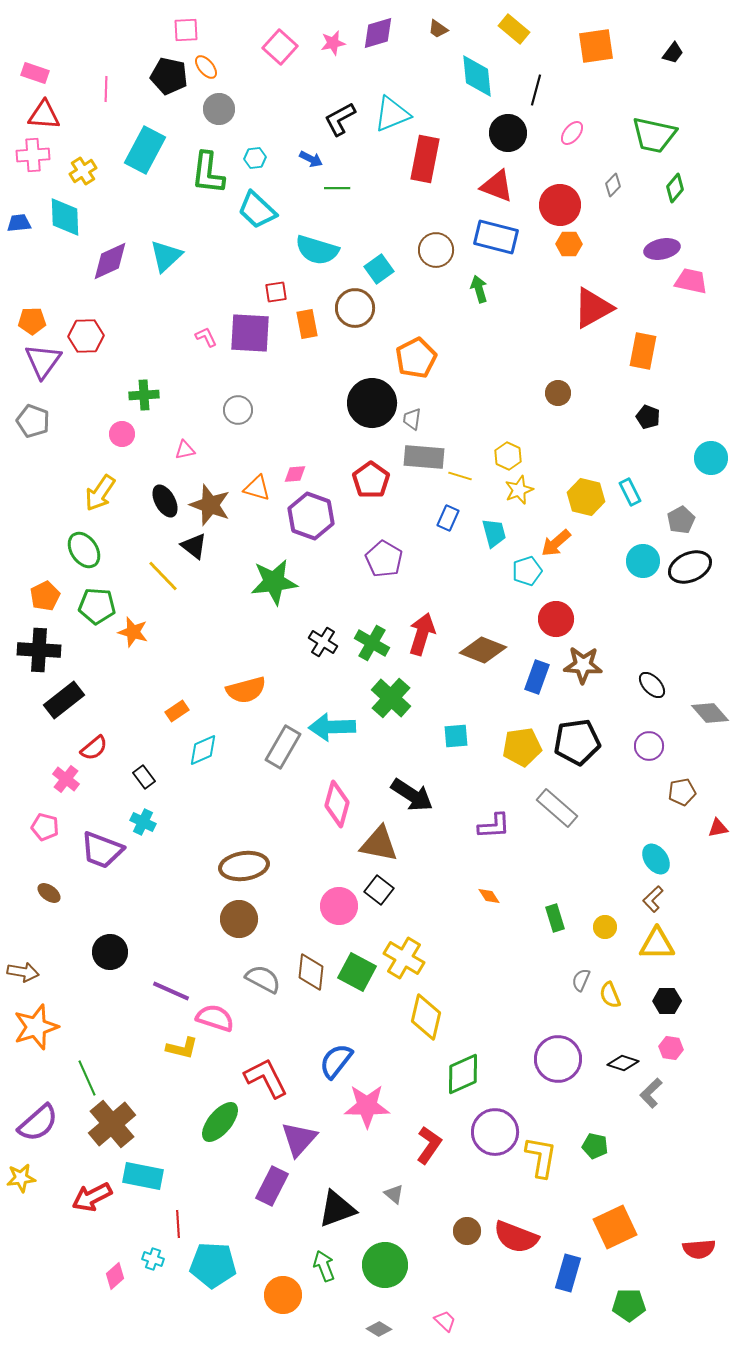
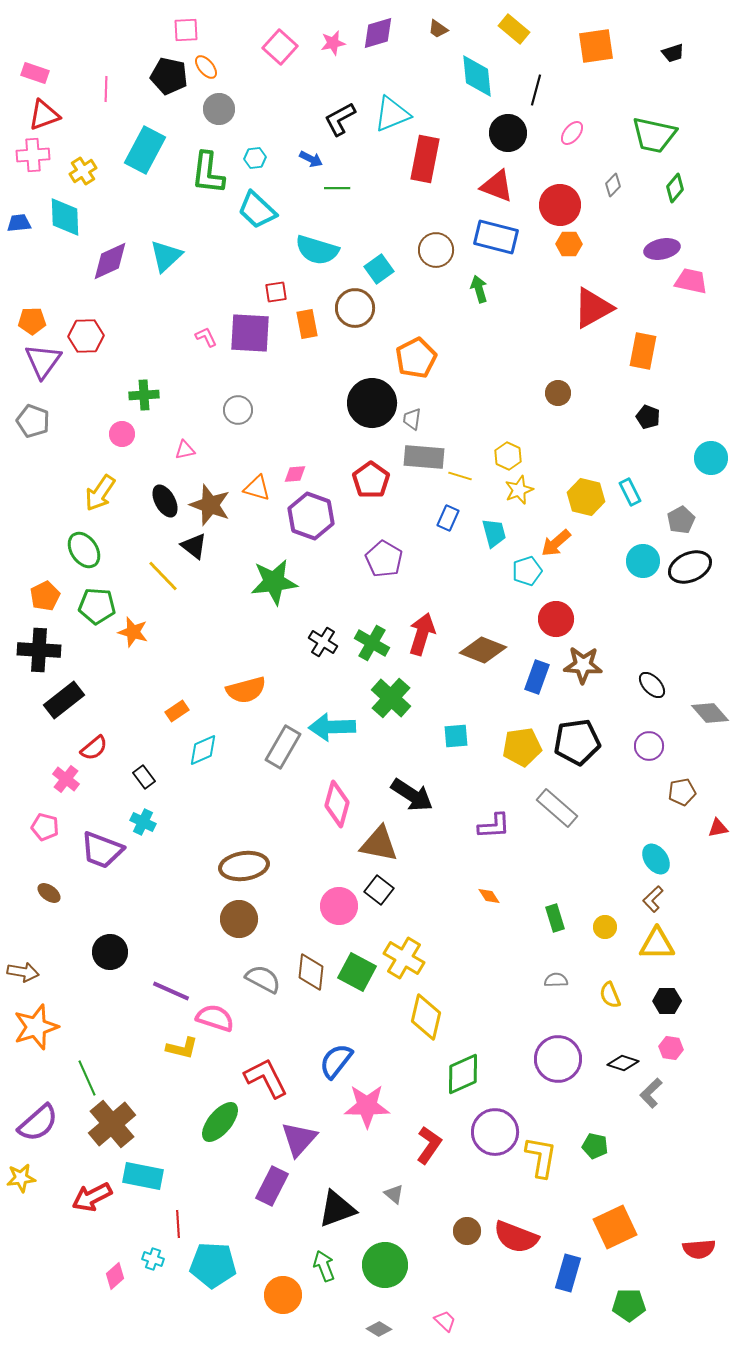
black trapezoid at (673, 53): rotated 35 degrees clockwise
red triangle at (44, 115): rotated 24 degrees counterclockwise
gray semicircle at (581, 980): moved 25 px left; rotated 65 degrees clockwise
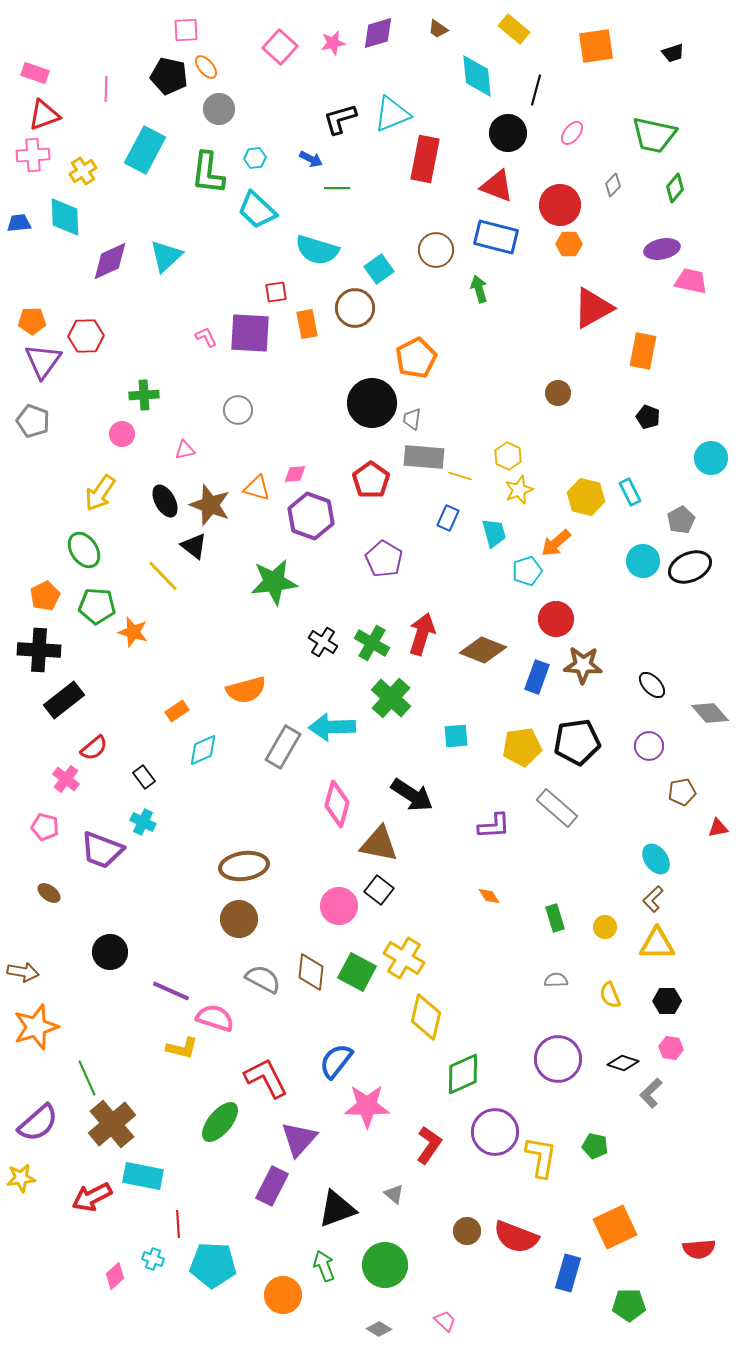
black L-shape at (340, 119): rotated 12 degrees clockwise
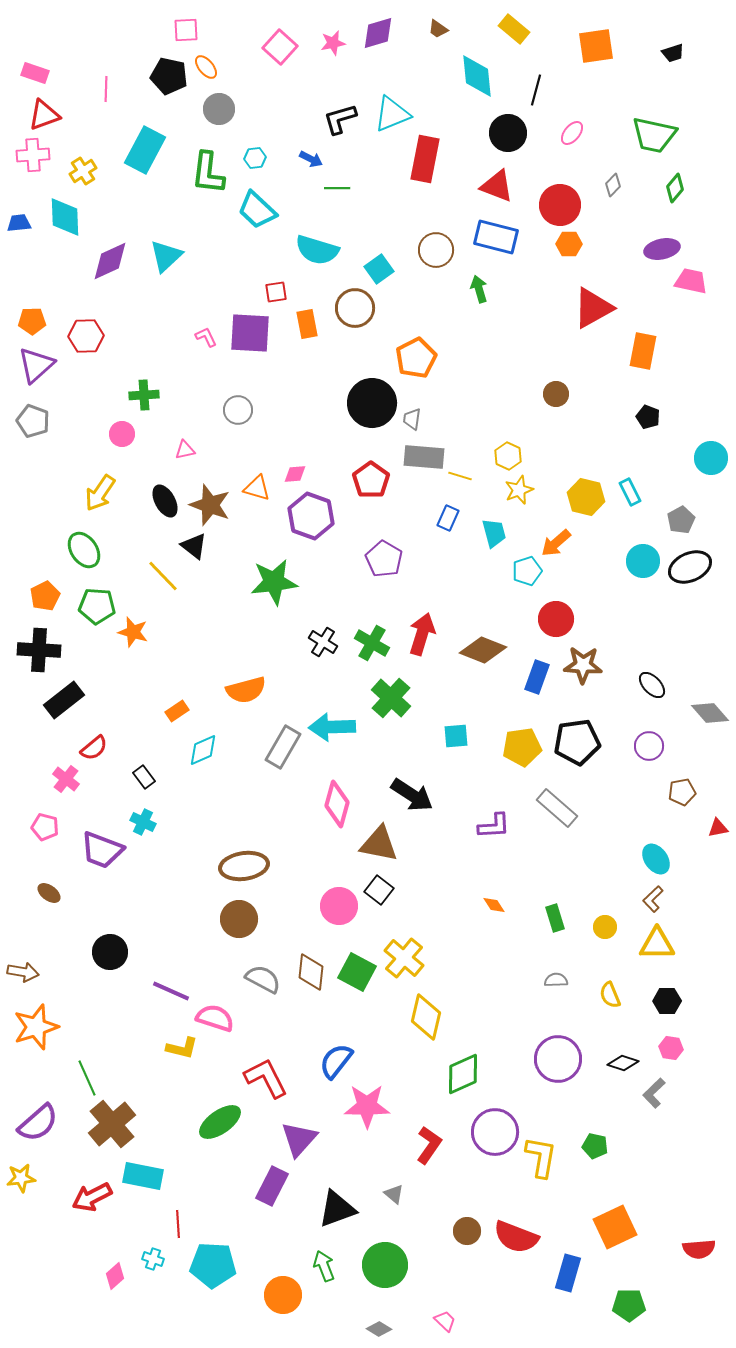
purple triangle at (43, 361): moved 7 px left, 4 px down; rotated 12 degrees clockwise
brown circle at (558, 393): moved 2 px left, 1 px down
orange diamond at (489, 896): moved 5 px right, 9 px down
yellow cross at (404, 958): rotated 9 degrees clockwise
gray L-shape at (651, 1093): moved 3 px right
green ellipse at (220, 1122): rotated 15 degrees clockwise
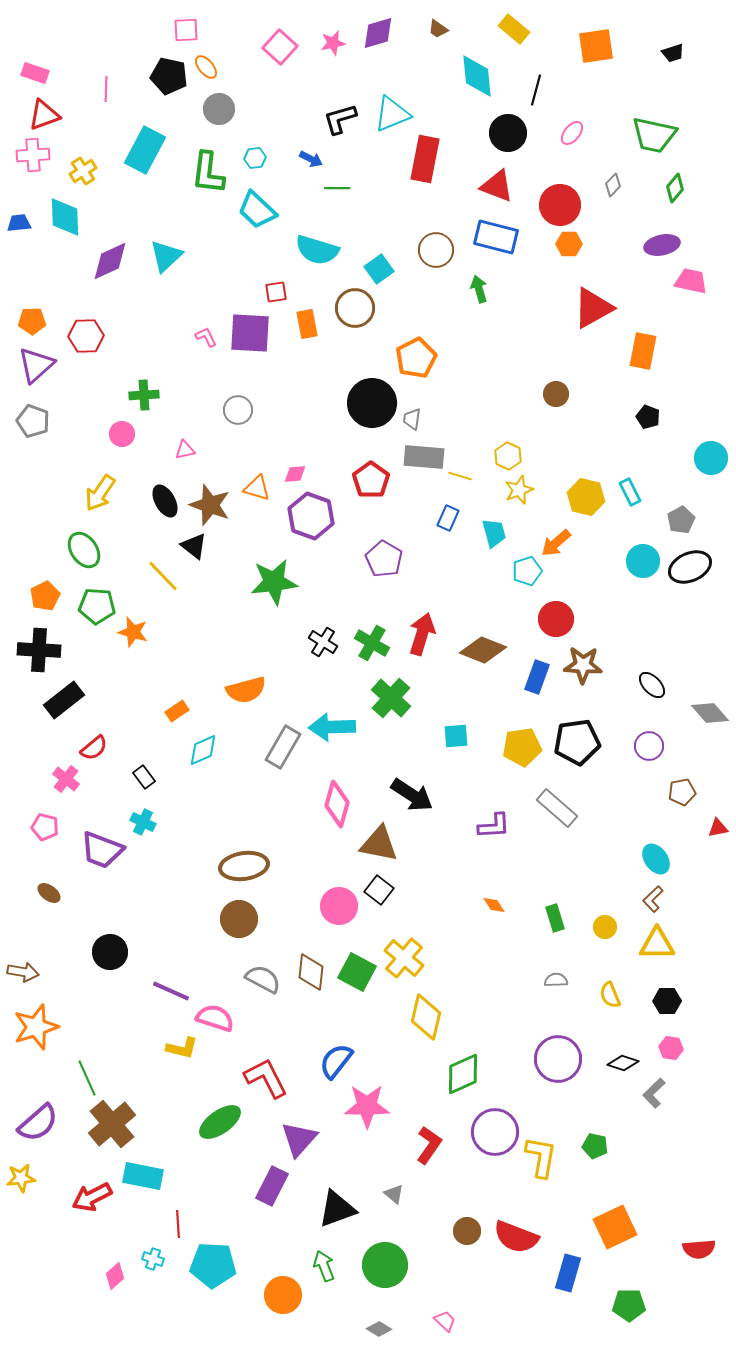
purple ellipse at (662, 249): moved 4 px up
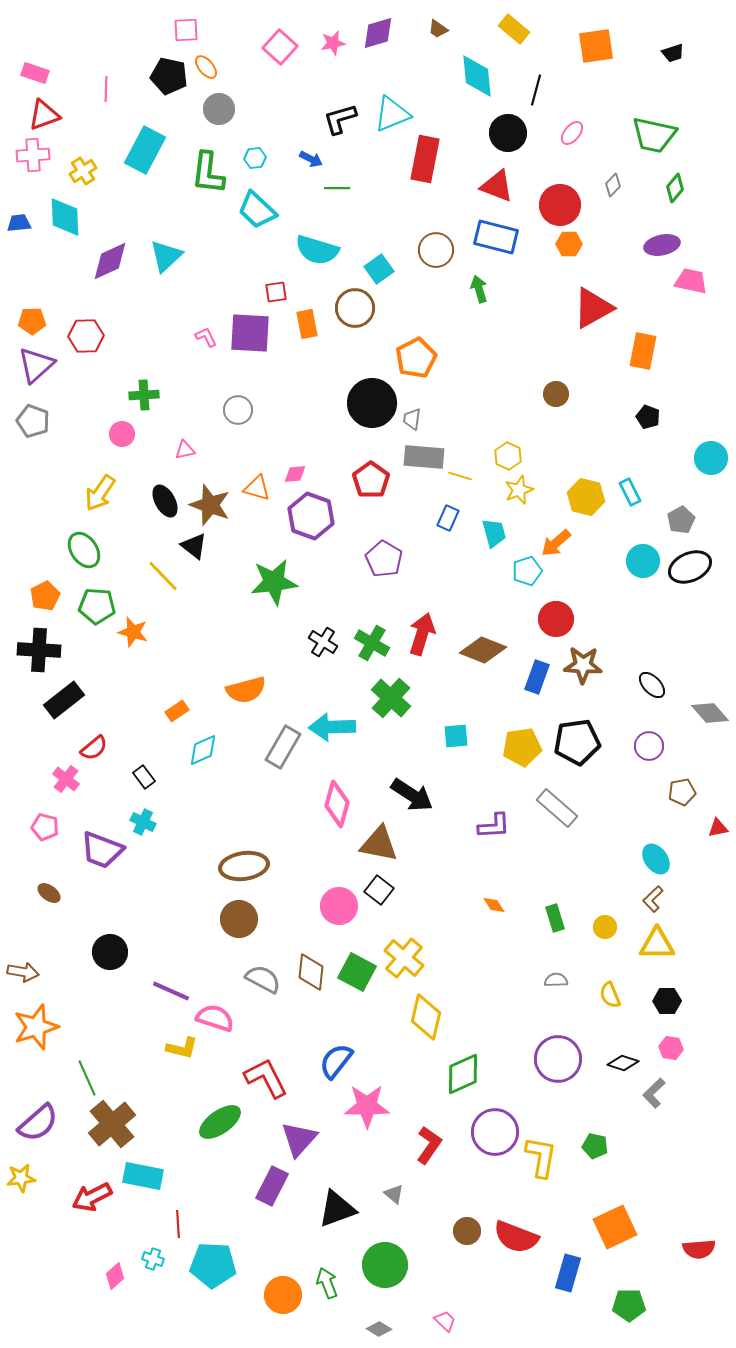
green arrow at (324, 1266): moved 3 px right, 17 px down
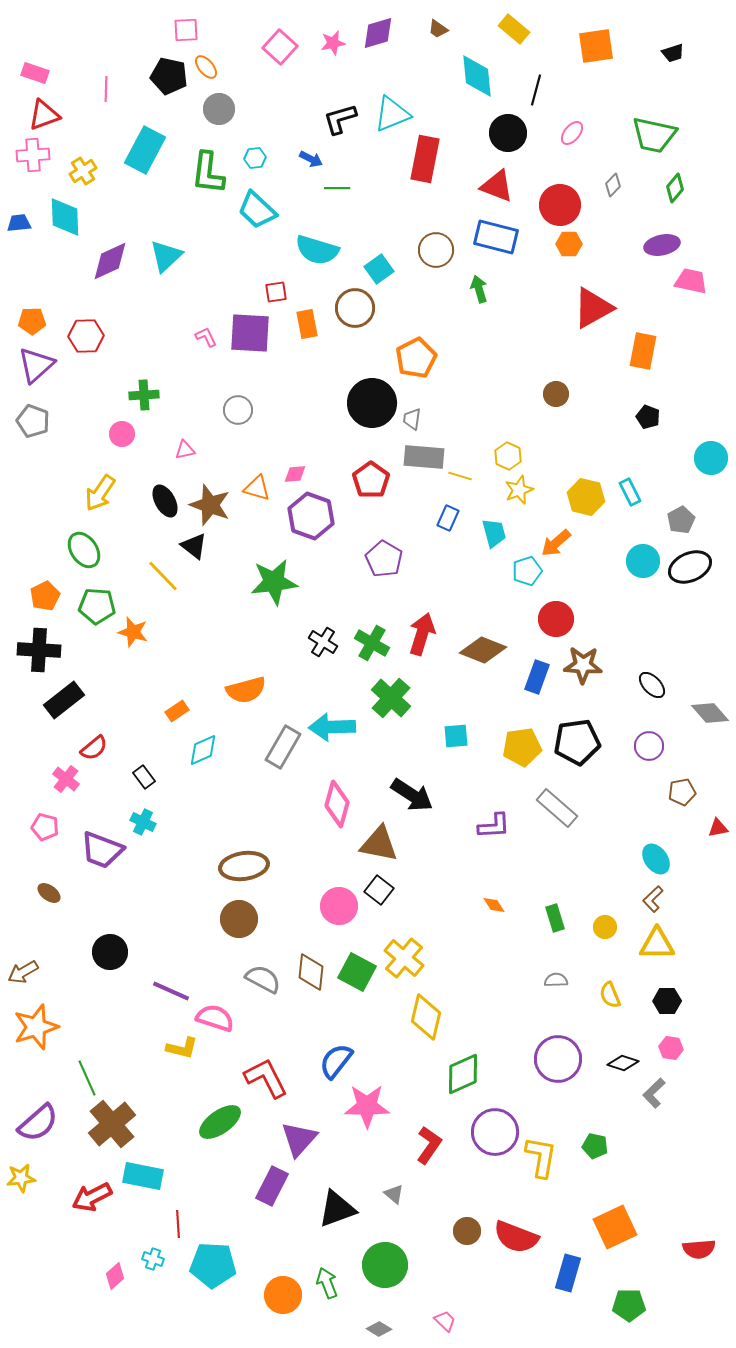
brown arrow at (23, 972): rotated 140 degrees clockwise
